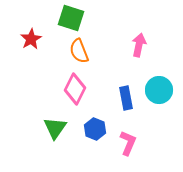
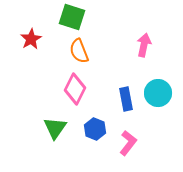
green square: moved 1 px right, 1 px up
pink arrow: moved 5 px right
cyan circle: moved 1 px left, 3 px down
blue rectangle: moved 1 px down
pink L-shape: rotated 15 degrees clockwise
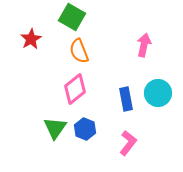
green square: rotated 12 degrees clockwise
pink diamond: rotated 24 degrees clockwise
blue hexagon: moved 10 px left
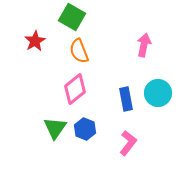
red star: moved 4 px right, 2 px down
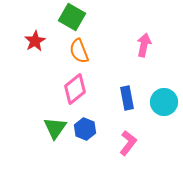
cyan circle: moved 6 px right, 9 px down
blue rectangle: moved 1 px right, 1 px up
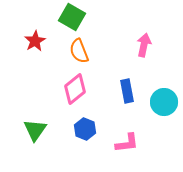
blue rectangle: moved 7 px up
green triangle: moved 20 px left, 2 px down
pink L-shape: moved 1 px left; rotated 45 degrees clockwise
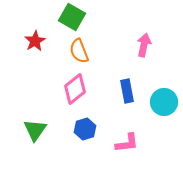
blue hexagon: rotated 20 degrees clockwise
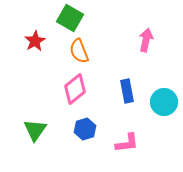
green square: moved 2 px left, 1 px down
pink arrow: moved 2 px right, 5 px up
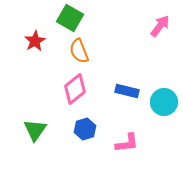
pink arrow: moved 14 px right, 14 px up; rotated 25 degrees clockwise
blue rectangle: rotated 65 degrees counterclockwise
